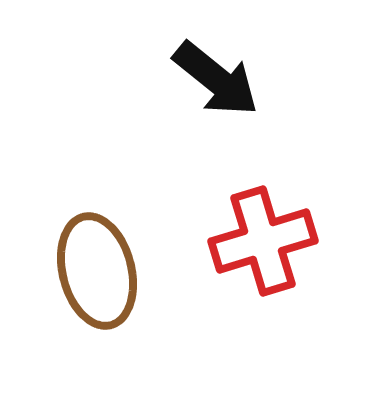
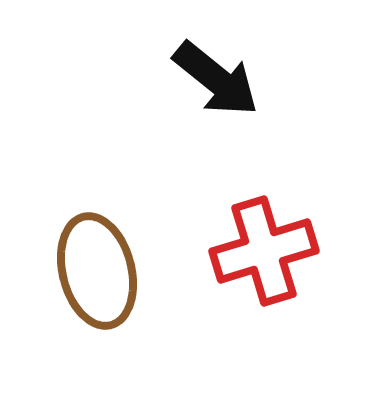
red cross: moved 1 px right, 10 px down
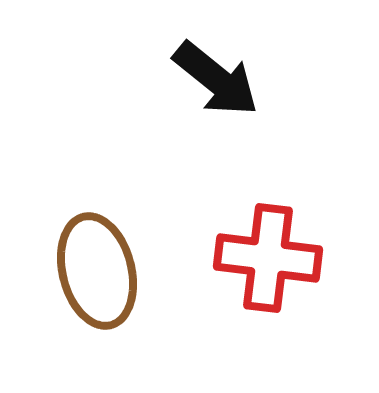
red cross: moved 4 px right, 7 px down; rotated 24 degrees clockwise
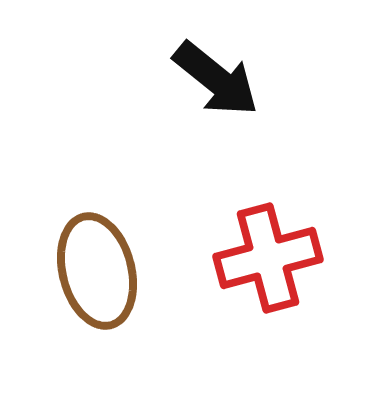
red cross: rotated 22 degrees counterclockwise
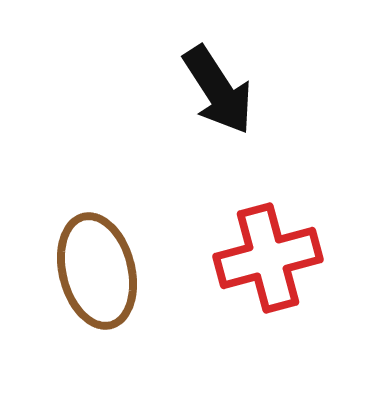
black arrow: moved 2 px right, 11 px down; rotated 18 degrees clockwise
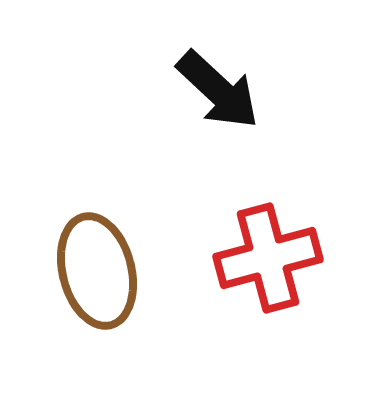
black arrow: rotated 14 degrees counterclockwise
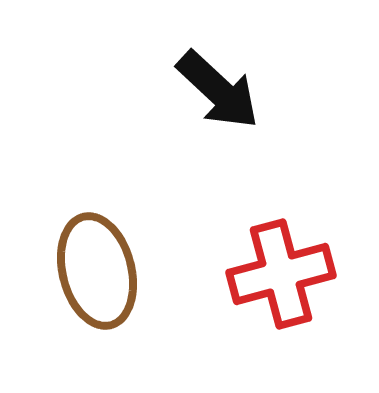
red cross: moved 13 px right, 16 px down
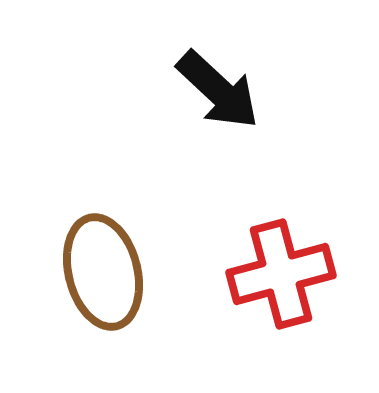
brown ellipse: moved 6 px right, 1 px down
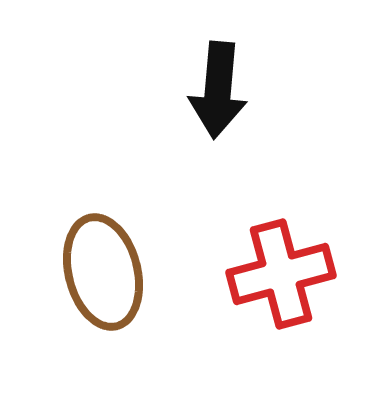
black arrow: rotated 52 degrees clockwise
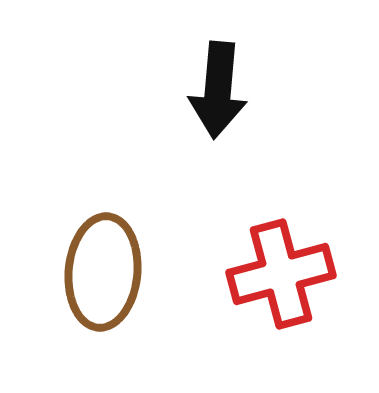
brown ellipse: rotated 19 degrees clockwise
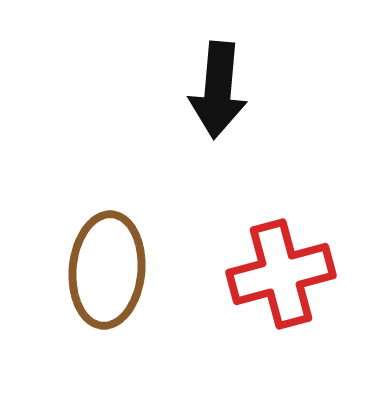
brown ellipse: moved 4 px right, 2 px up
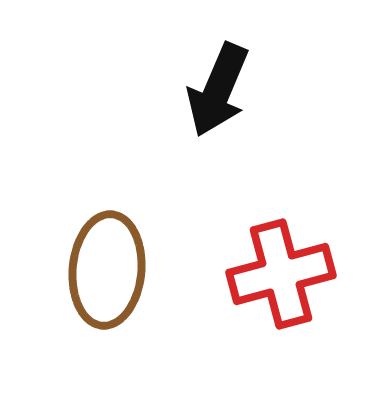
black arrow: rotated 18 degrees clockwise
